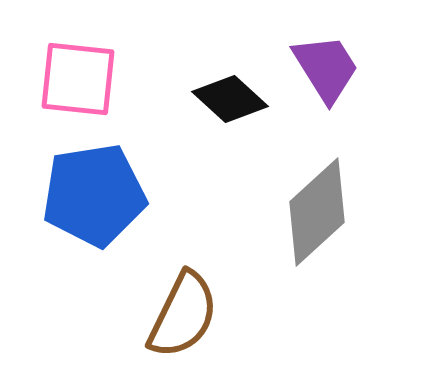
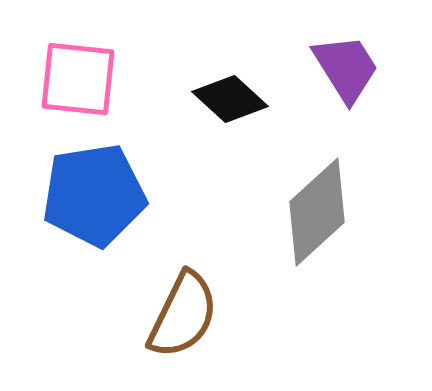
purple trapezoid: moved 20 px right
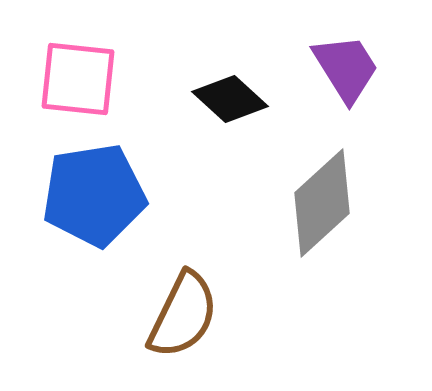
gray diamond: moved 5 px right, 9 px up
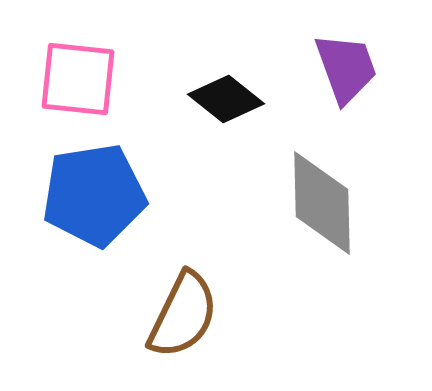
purple trapezoid: rotated 12 degrees clockwise
black diamond: moved 4 px left; rotated 4 degrees counterclockwise
gray diamond: rotated 49 degrees counterclockwise
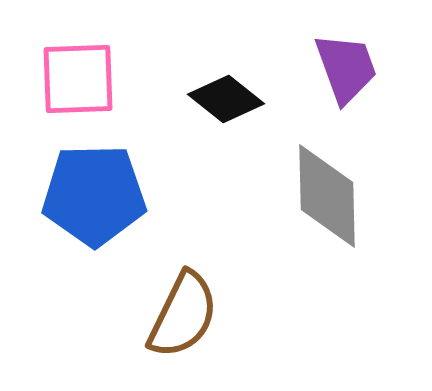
pink square: rotated 8 degrees counterclockwise
blue pentagon: rotated 8 degrees clockwise
gray diamond: moved 5 px right, 7 px up
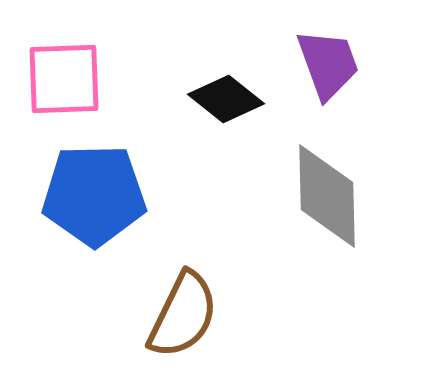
purple trapezoid: moved 18 px left, 4 px up
pink square: moved 14 px left
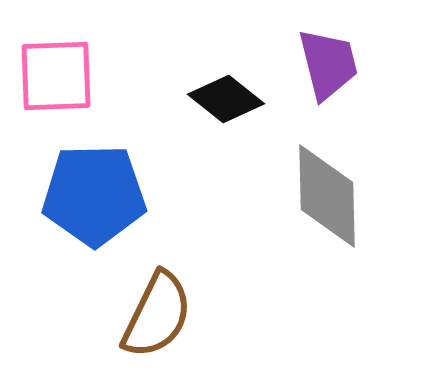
purple trapezoid: rotated 6 degrees clockwise
pink square: moved 8 px left, 3 px up
brown semicircle: moved 26 px left
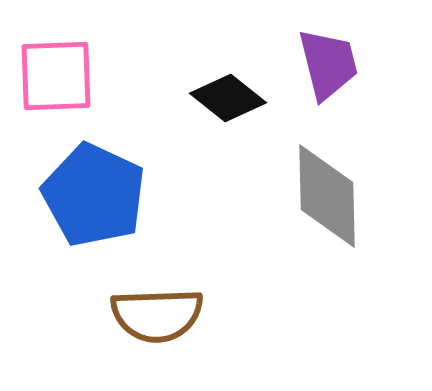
black diamond: moved 2 px right, 1 px up
blue pentagon: rotated 26 degrees clockwise
brown semicircle: rotated 62 degrees clockwise
